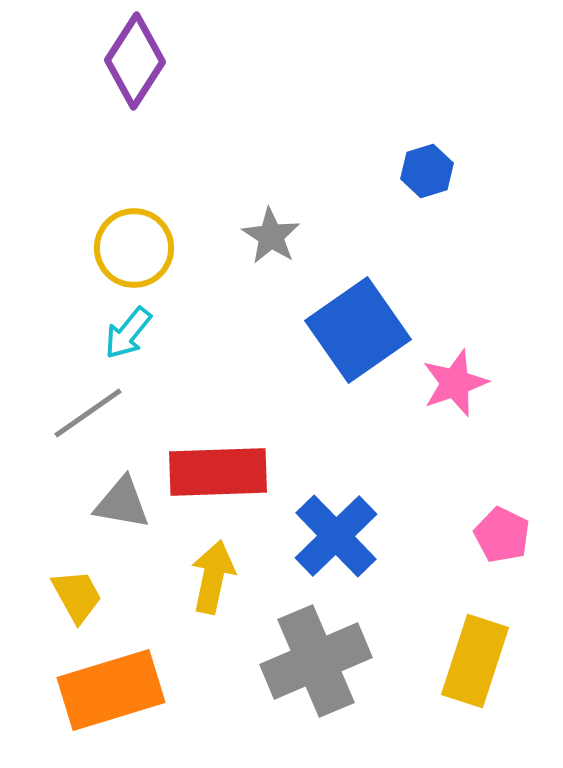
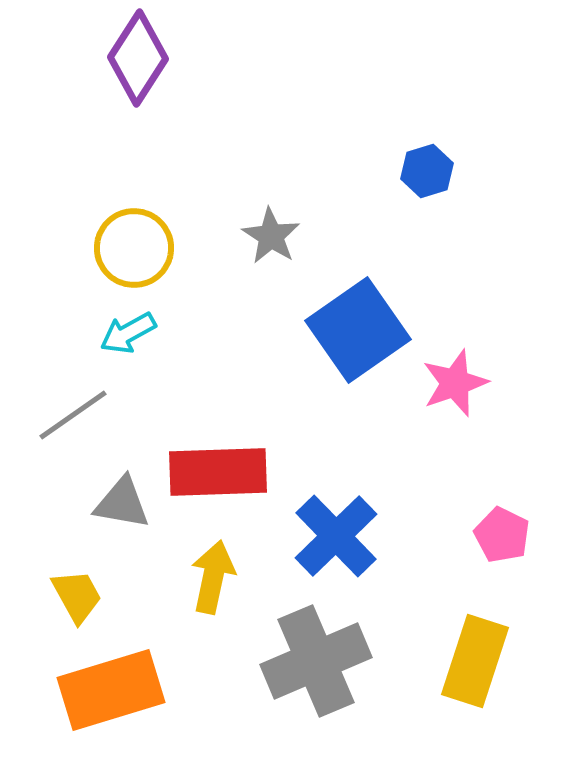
purple diamond: moved 3 px right, 3 px up
cyan arrow: rotated 22 degrees clockwise
gray line: moved 15 px left, 2 px down
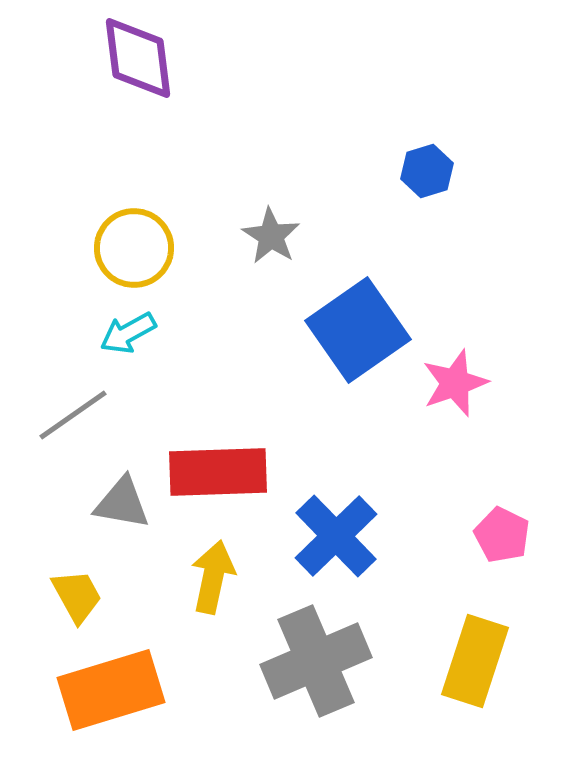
purple diamond: rotated 40 degrees counterclockwise
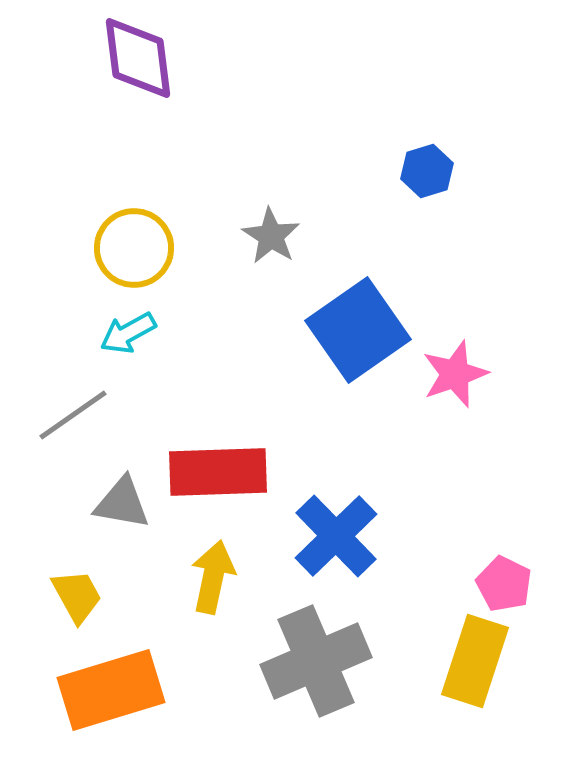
pink star: moved 9 px up
pink pentagon: moved 2 px right, 49 px down
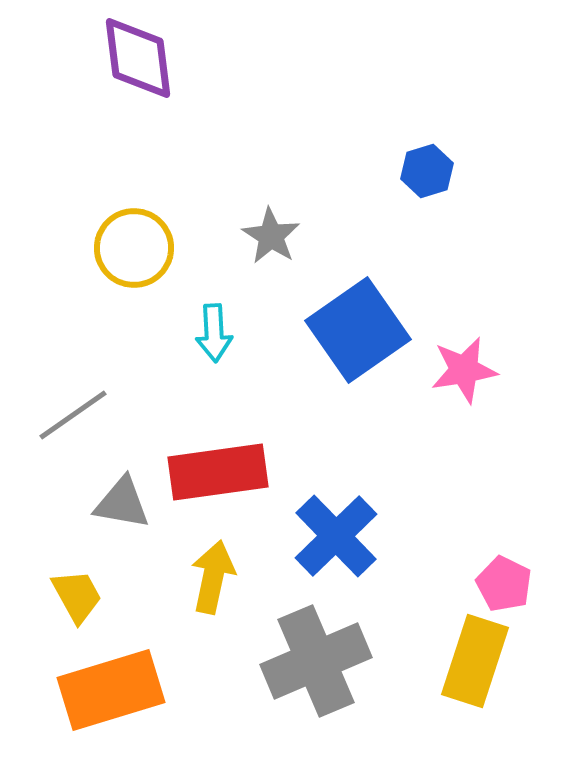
cyan arrow: moved 86 px right; rotated 64 degrees counterclockwise
pink star: moved 9 px right, 4 px up; rotated 10 degrees clockwise
red rectangle: rotated 6 degrees counterclockwise
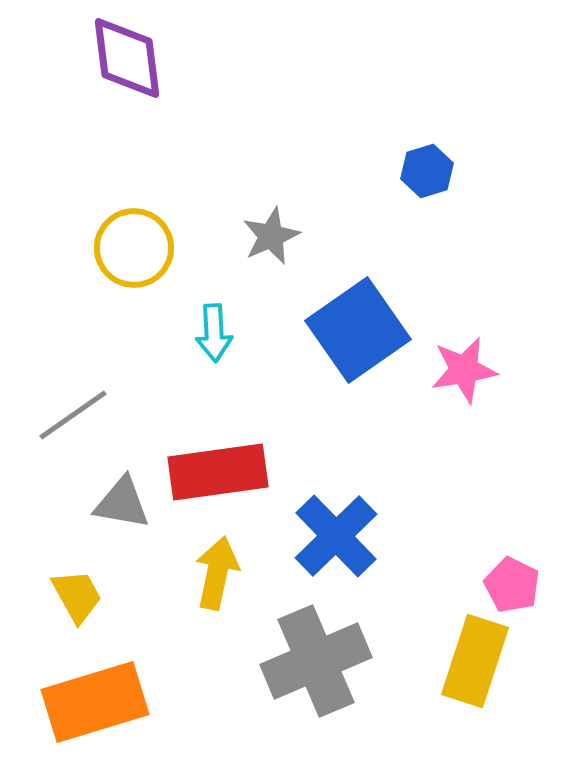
purple diamond: moved 11 px left
gray star: rotated 16 degrees clockwise
yellow arrow: moved 4 px right, 4 px up
pink pentagon: moved 8 px right, 1 px down
orange rectangle: moved 16 px left, 12 px down
